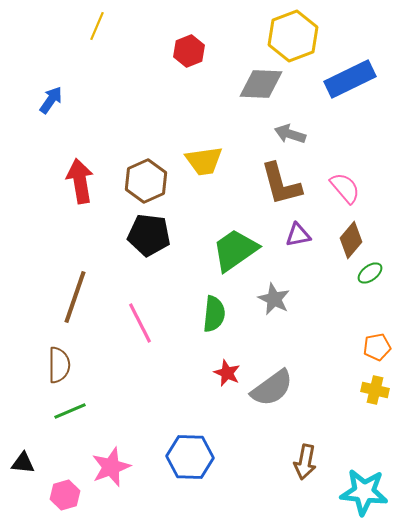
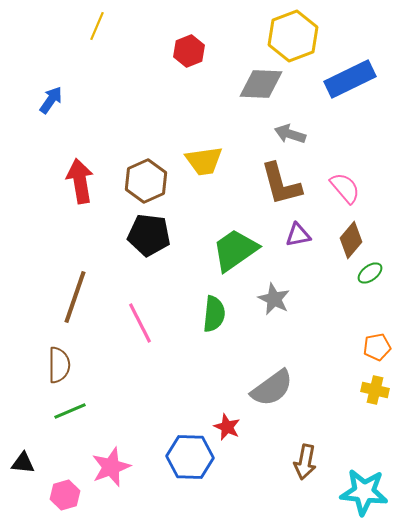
red star: moved 54 px down
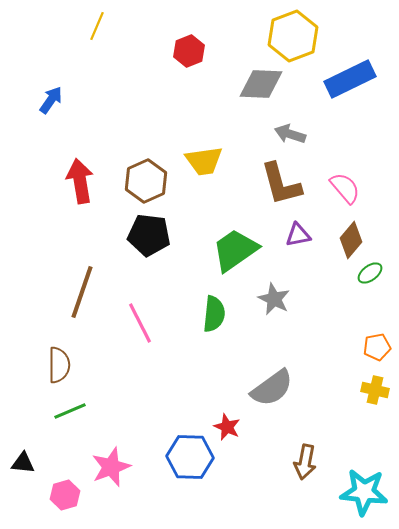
brown line: moved 7 px right, 5 px up
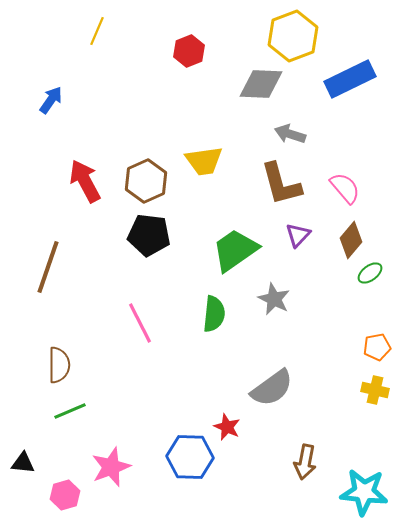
yellow line: moved 5 px down
red arrow: moved 5 px right; rotated 18 degrees counterclockwise
purple triangle: rotated 36 degrees counterclockwise
brown line: moved 34 px left, 25 px up
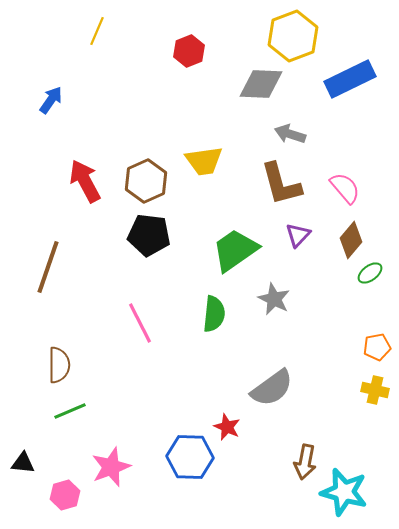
cyan star: moved 20 px left; rotated 9 degrees clockwise
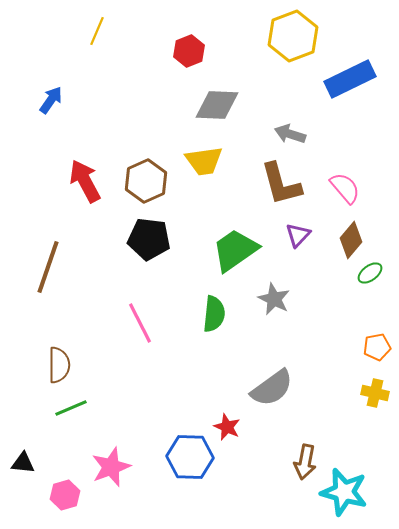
gray diamond: moved 44 px left, 21 px down
black pentagon: moved 4 px down
yellow cross: moved 3 px down
green line: moved 1 px right, 3 px up
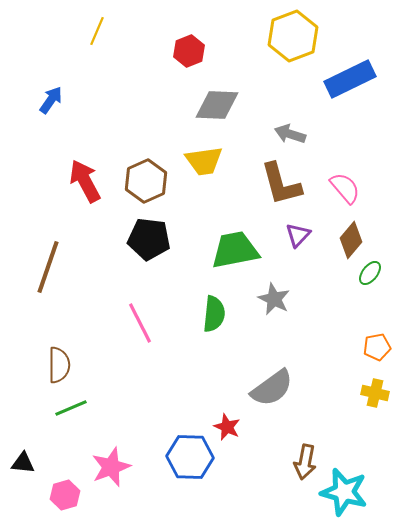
green trapezoid: rotated 24 degrees clockwise
green ellipse: rotated 15 degrees counterclockwise
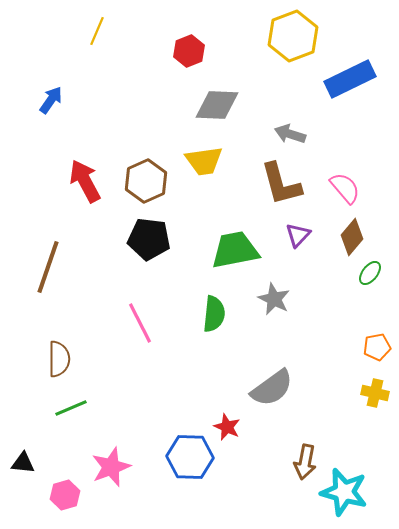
brown diamond: moved 1 px right, 3 px up
brown semicircle: moved 6 px up
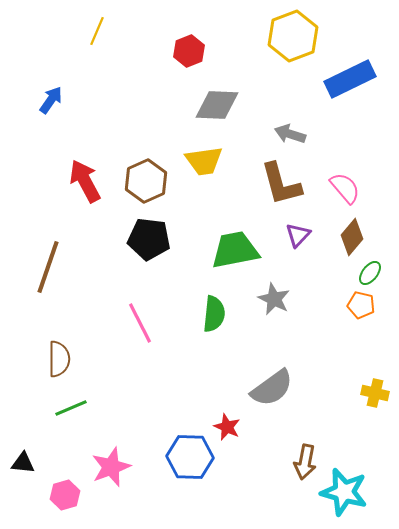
orange pentagon: moved 16 px left, 42 px up; rotated 24 degrees clockwise
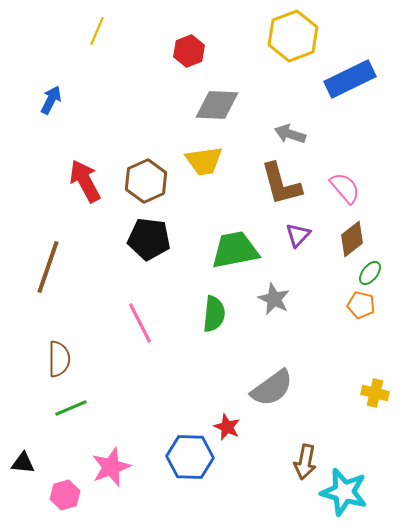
blue arrow: rotated 8 degrees counterclockwise
brown diamond: moved 2 px down; rotated 12 degrees clockwise
